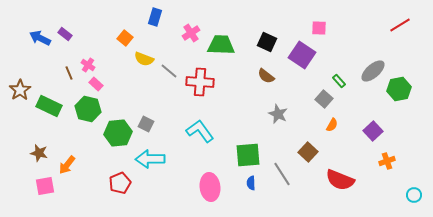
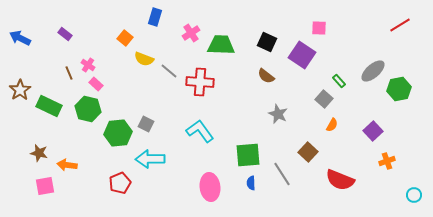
blue arrow at (40, 38): moved 20 px left
orange arrow at (67, 165): rotated 60 degrees clockwise
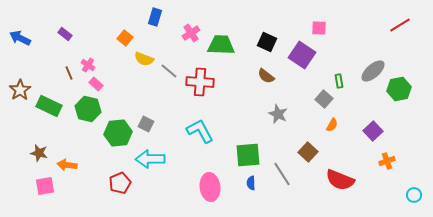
green rectangle at (339, 81): rotated 32 degrees clockwise
cyan L-shape at (200, 131): rotated 8 degrees clockwise
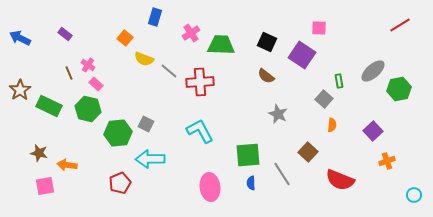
red cross at (200, 82): rotated 8 degrees counterclockwise
orange semicircle at (332, 125): rotated 24 degrees counterclockwise
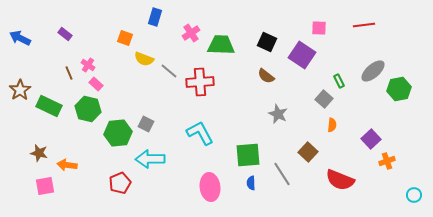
red line at (400, 25): moved 36 px left; rotated 25 degrees clockwise
orange square at (125, 38): rotated 21 degrees counterclockwise
green rectangle at (339, 81): rotated 16 degrees counterclockwise
cyan L-shape at (200, 131): moved 2 px down
purple square at (373, 131): moved 2 px left, 8 px down
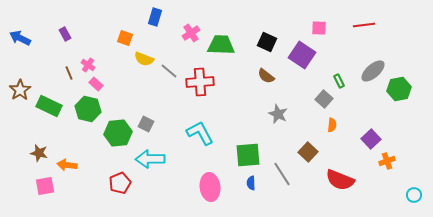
purple rectangle at (65, 34): rotated 24 degrees clockwise
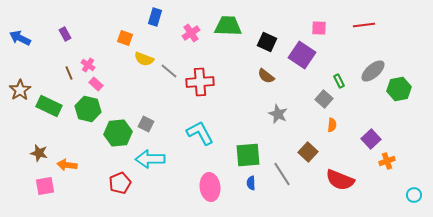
green trapezoid at (221, 45): moved 7 px right, 19 px up
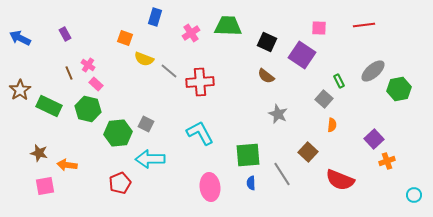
purple square at (371, 139): moved 3 px right
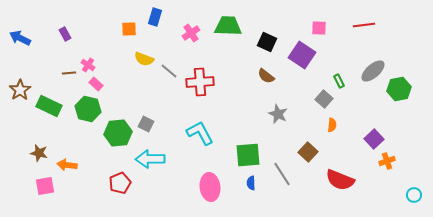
orange square at (125, 38): moved 4 px right, 9 px up; rotated 21 degrees counterclockwise
brown line at (69, 73): rotated 72 degrees counterclockwise
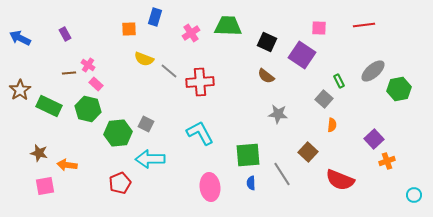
gray star at (278, 114): rotated 18 degrees counterclockwise
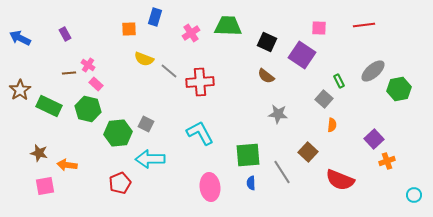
gray line at (282, 174): moved 2 px up
